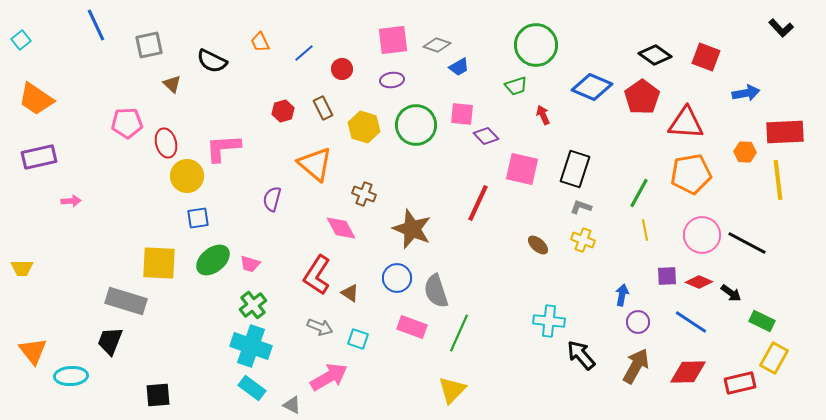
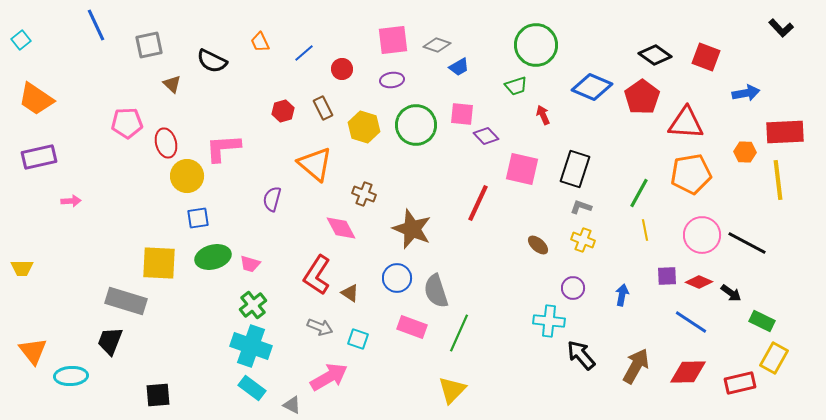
green ellipse at (213, 260): moved 3 px up; rotated 24 degrees clockwise
purple circle at (638, 322): moved 65 px left, 34 px up
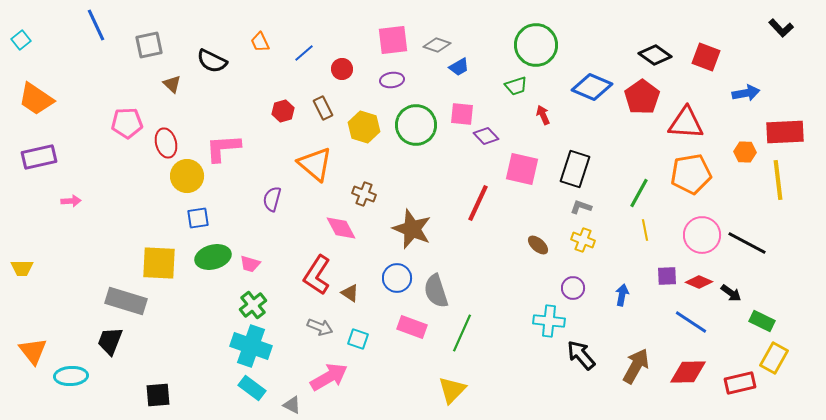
green line at (459, 333): moved 3 px right
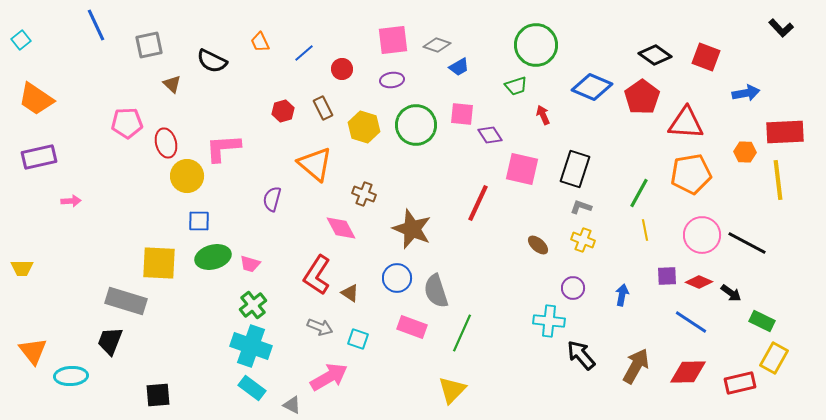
purple diamond at (486, 136): moved 4 px right, 1 px up; rotated 10 degrees clockwise
blue square at (198, 218): moved 1 px right, 3 px down; rotated 10 degrees clockwise
